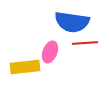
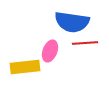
pink ellipse: moved 1 px up
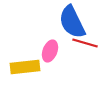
blue semicircle: rotated 56 degrees clockwise
red line: rotated 20 degrees clockwise
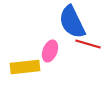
red line: moved 3 px right, 1 px down
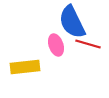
pink ellipse: moved 6 px right, 6 px up; rotated 40 degrees counterclockwise
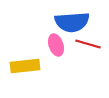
blue semicircle: rotated 68 degrees counterclockwise
yellow rectangle: moved 1 px up
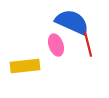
blue semicircle: rotated 152 degrees counterclockwise
red line: rotated 60 degrees clockwise
